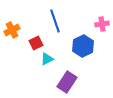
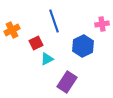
blue line: moved 1 px left
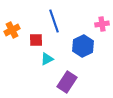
red square: moved 3 px up; rotated 24 degrees clockwise
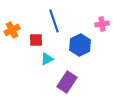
blue hexagon: moved 3 px left, 1 px up
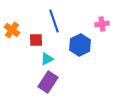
orange cross: rotated 28 degrees counterclockwise
purple rectangle: moved 19 px left
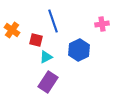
blue line: moved 1 px left
red square: rotated 16 degrees clockwise
blue hexagon: moved 1 px left, 5 px down
cyan triangle: moved 1 px left, 2 px up
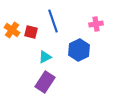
pink cross: moved 6 px left
red square: moved 5 px left, 8 px up
cyan triangle: moved 1 px left
purple rectangle: moved 3 px left
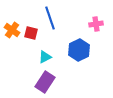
blue line: moved 3 px left, 3 px up
red square: moved 1 px down
